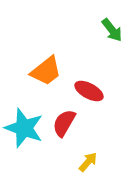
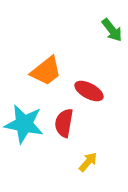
red semicircle: rotated 20 degrees counterclockwise
cyan star: moved 4 px up; rotated 9 degrees counterclockwise
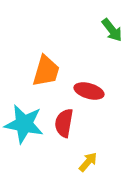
orange trapezoid: rotated 36 degrees counterclockwise
red ellipse: rotated 12 degrees counterclockwise
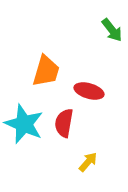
cyan star: rotated 12 degrees clockwise
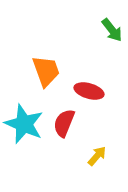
orange trapezoid: rotated 36 degrees counterclockwise
red semicircle: rotated 12 degrees clockwise
yellow arrow: moved 9 px right, 6 px up
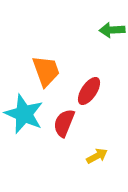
green arrow: rotated 125 degrees clockwise
red ellipse: rotated 72 degrees counterclockwise
cyan star: moved 10 px up
yellow arrow: rotated 20 degrees clockwise
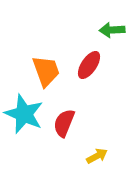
red ellipse: moved 26 px up
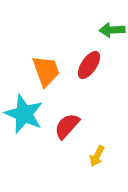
red semicircle: moved 3 px right, 3 px down; rotated 20 degrees clockwise
yellow arrow: rotated 145 degrees clockwise
